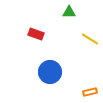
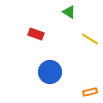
green triangle: rotated 32 degrees clockwise
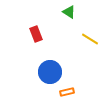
red rectangle: rotated 49 degrees clockwise
orange rectangle: moved 23 px left
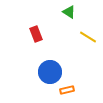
yellow line: moved 2 px left, 2 px up
orange rectangle: moved 2 px up
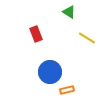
yellow line: moved 1 px left, 1 px down
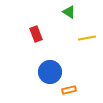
yellow line: rotated 42 degrees counterclockwise
orange rectangle: moved 2 px right
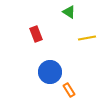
orange rectangle: rotated 72 degrees clockwise
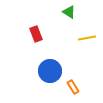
blue circle: moved 1 px up
orange rectangle: moved 4 px right, 3 px up
